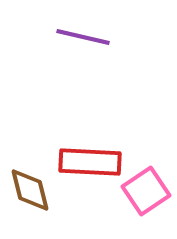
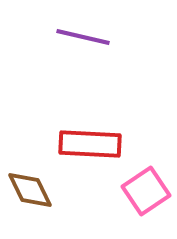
red rectangle: moved 18 px up
brown diamond: rotated 12 degrees counterclockwise
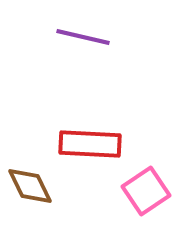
brown diamond: moved 4 px up
